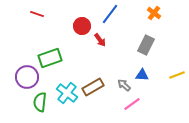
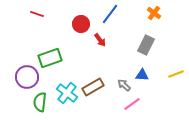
red circle: moved 1 px left, 2 px up
yellow line: moved 1 px left, 1 px up
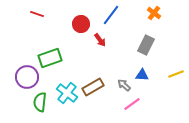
blue line: moved 1 px right, 1 px down
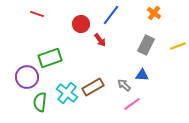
yellow line: moved 2 px right, 28 px up
